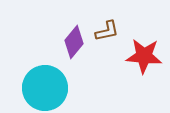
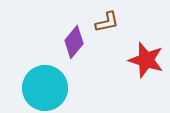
brown L-shape: moved 9 px up
red star: moved 2 px right, 4 px down; rotated 12 degrees clockwise
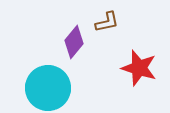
red star: moved 7 px left, 8 px down
cyan circle: moved 3 px right
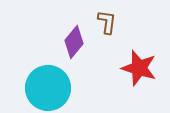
brown L-shape: rotated 70 degrees counterclockwise
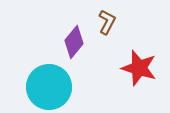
brown L-shape: rotated 20 degrees clockwise
cyan circle: moved 1 px right, 1 px up
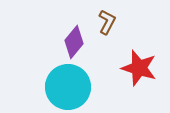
cyan circle: moved 19 px right
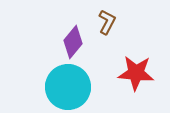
purple diamond: moved 1 px left
red star: moved 3 px left, 5 px down; rotated 12 degrees counterclockwise
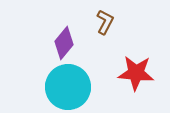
brown L-shape: moved 2 px left
purple diamond: moved 9 px left, 1 px down
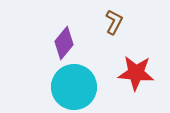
brown L-shape: moved 9 px right
cyan circle: moved 6 px right
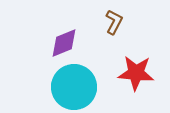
purple diamond: rotated 28 degrees clockwise
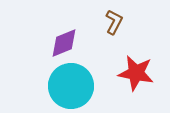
red star: rotated 6 degrees clockwise
cyan circle: moved 3 px left, 1 px up
